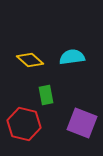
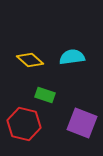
green rectangle: moved 1 px left; rotated 60 degrees counterclockwise
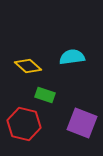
yellow diamond: moved 2 px left, 6 px down
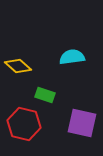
yellow diamond: moved 10 px left
purple square: rotated 8 degrees counterclockwise
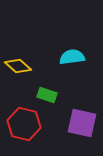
green rectangle: moved 2 px right
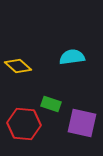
green rectangle: moved 4 px right, 9 px down
red hexagon: rotated 8 degrees counterclockwise
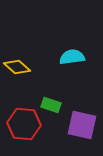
yellow diamond: moved 1 px left, 1 px down
green rectangle: moved 1 px down
purple square: moved 2 px down
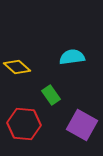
green rectangle: moved 10 px up; rotated 36 degrees clockwise
purple square: rotated 16 degrees clockwise
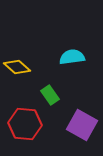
green rectangle: moved 1 px left
red hexagon: moved 1 px right
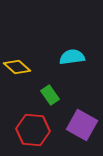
red hexagon: moved 8 px right, 6 px down
